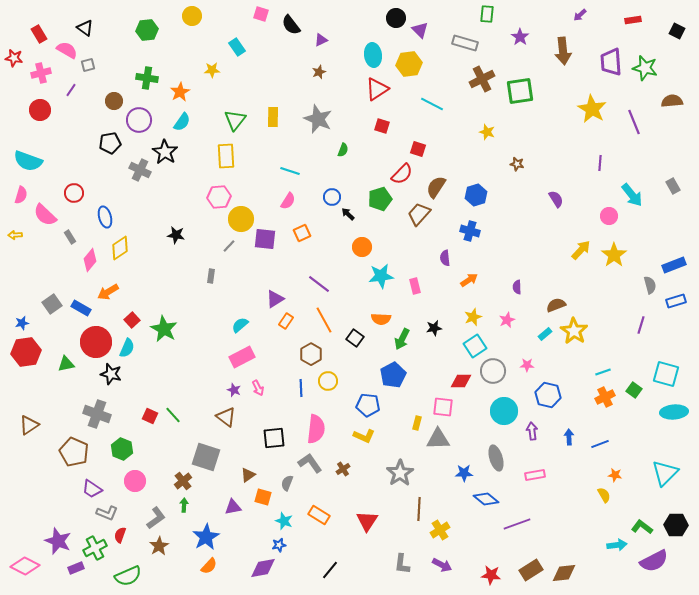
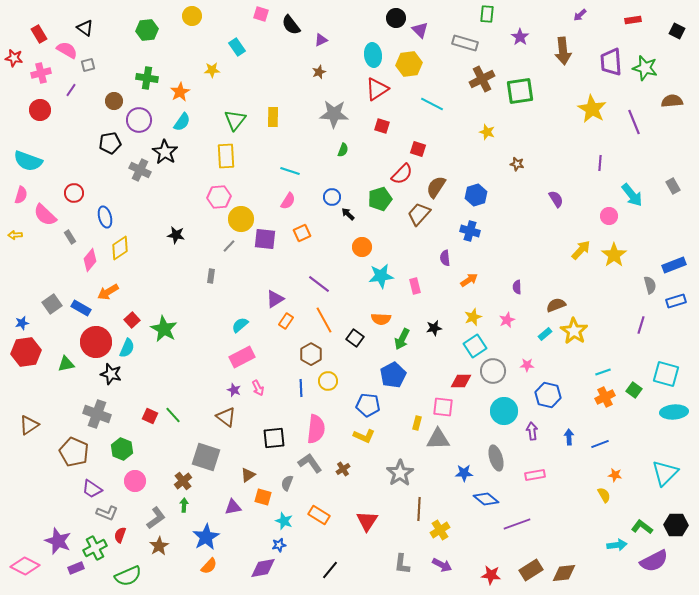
gray star at (318, 119): moved 16 px right, 5 px up; rotated 20 degrees counterclockwise
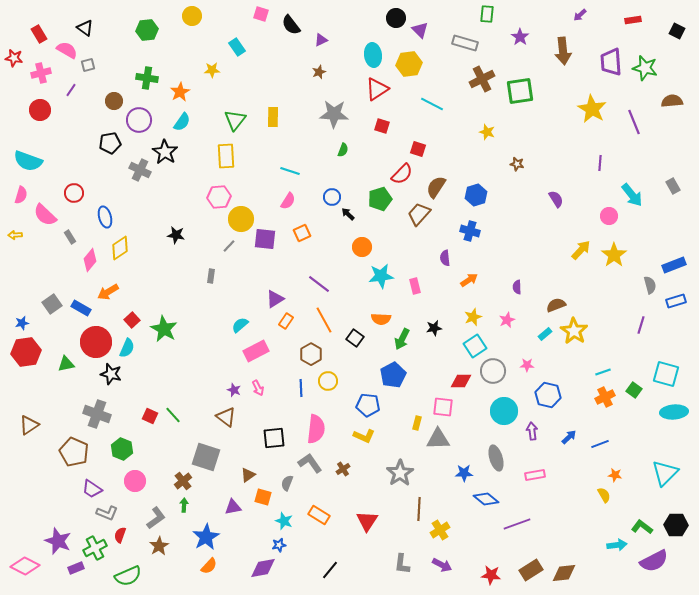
pink rectangle at (242, 357): moved 14 px right, 6 px up
blue arrow at (569, 437): rotated 49 degrees clockwise
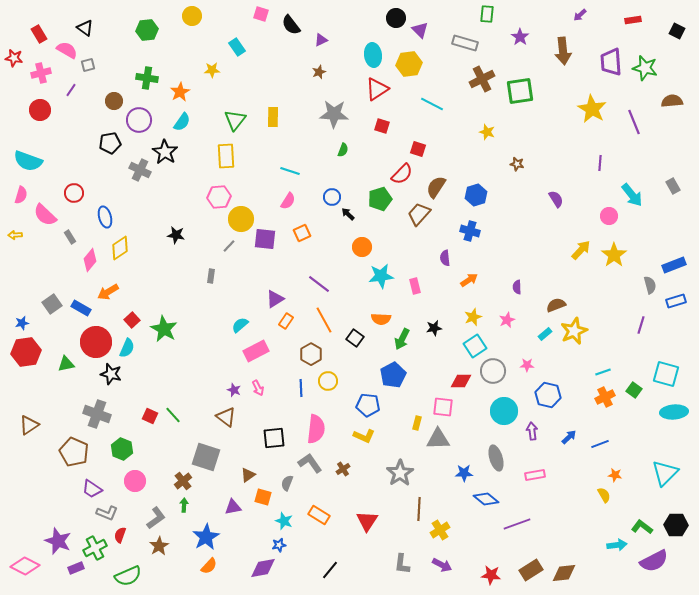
yellow star at (574, 331): rotated 16 degrees clockwise
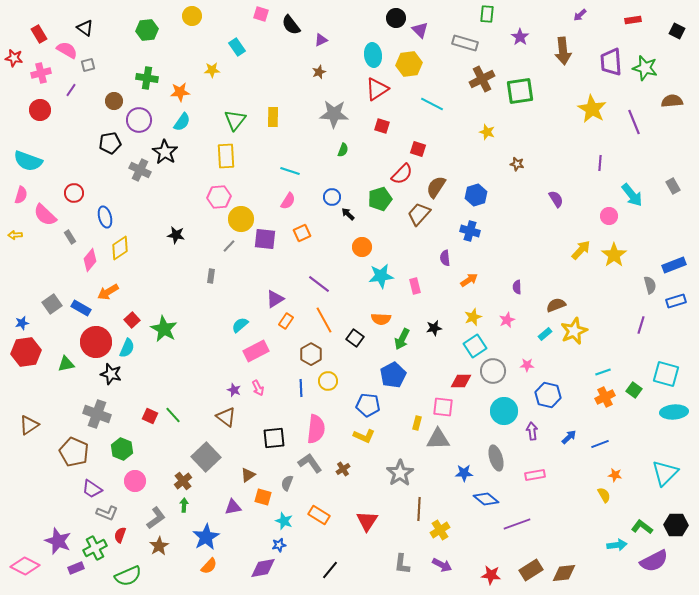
orange star at (180, 92): rotated 24 degrees clockwise
gray square at (206, 457): rotated 28 degrees clockwise
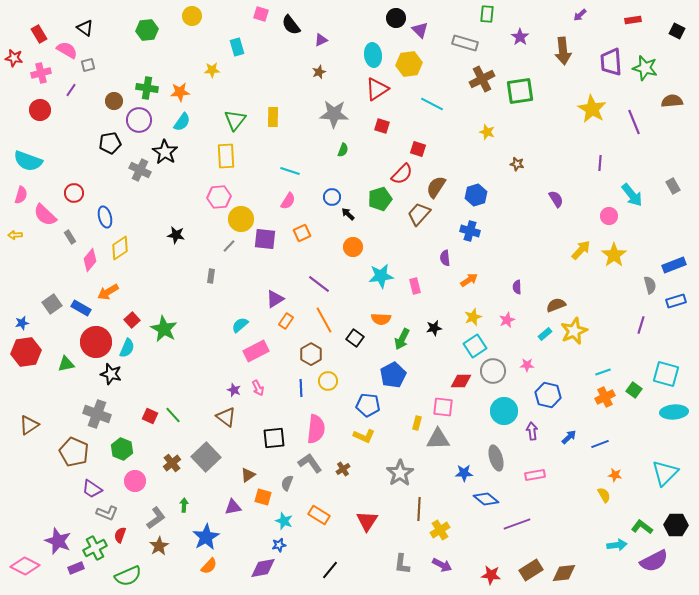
cyan rectangle at (237, 47): rotated 18 degrees clockwise
green cross at (147, 78): moved 10 px down
orange circle at (362, 247): moved 9 px left
brown cross at (183, 481): moved 11 px left, 18 px up
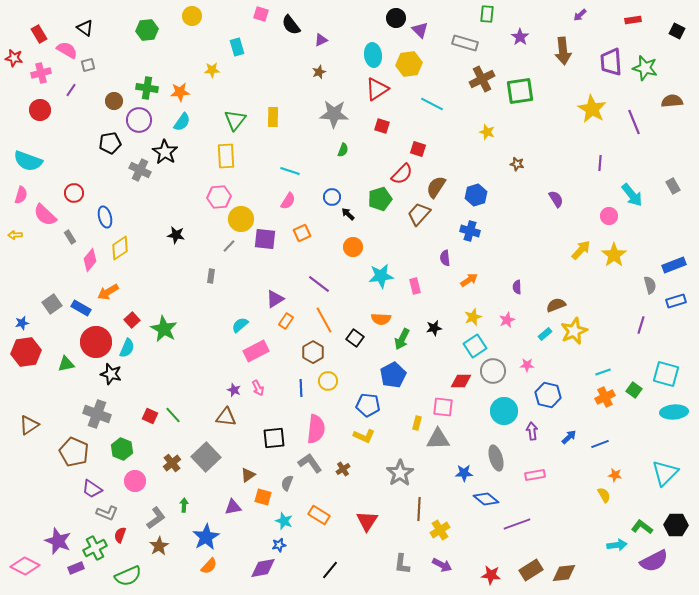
brown hexagon at (311, 354): moved 2 px right, 2 px up
brown triangle at (226, 417): rotated 30 degrees counterclockwise
